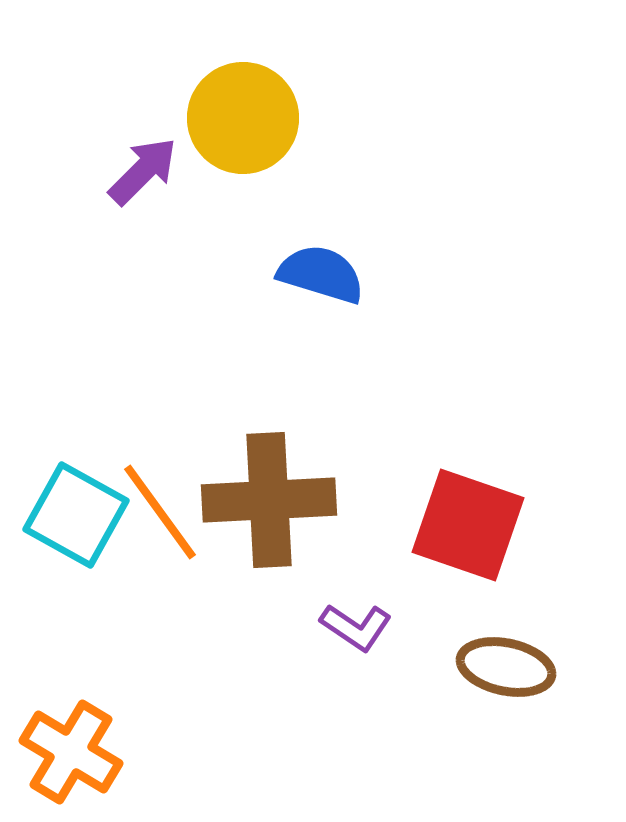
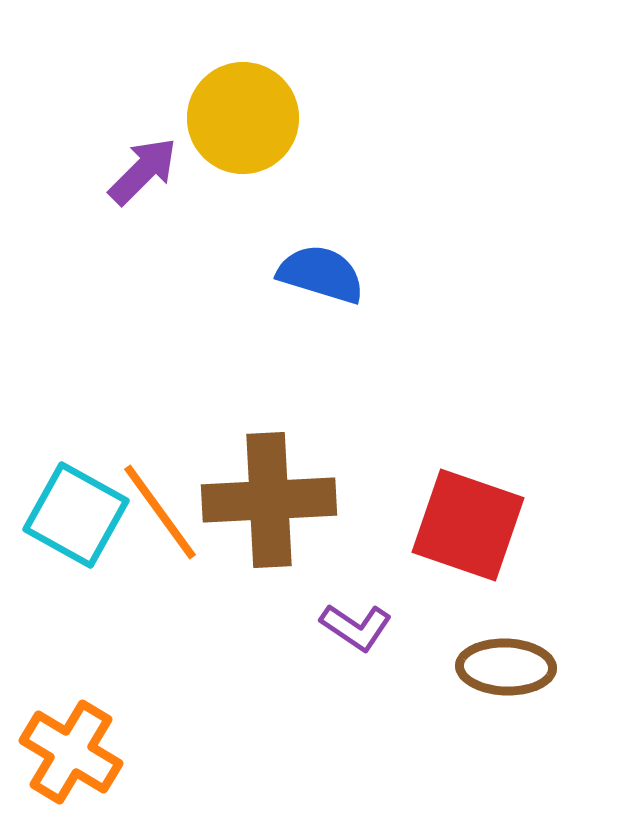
brown ellipse: rotated 10 degrees counterclockwise
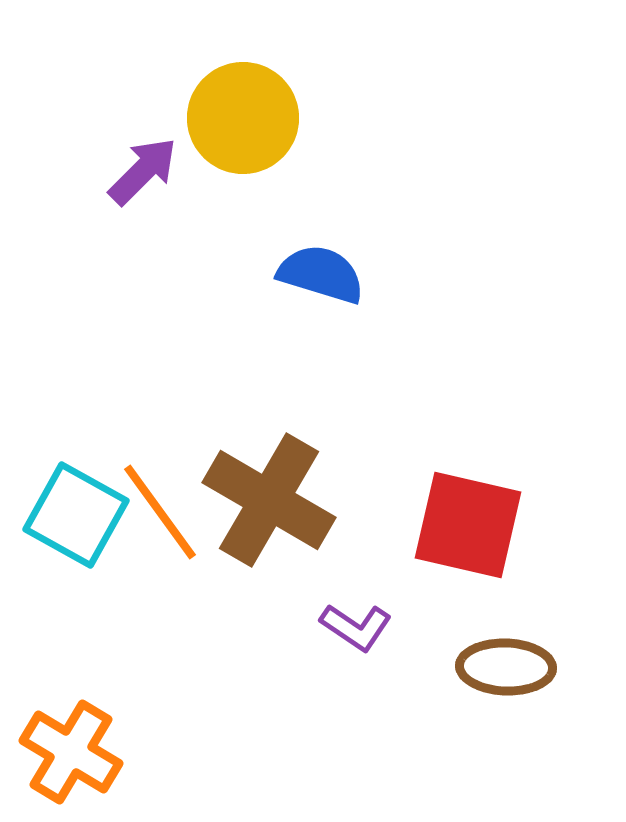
brown cross: rotated 33 degrees clockwise
red square: rotated 6 degrees counterclockwise
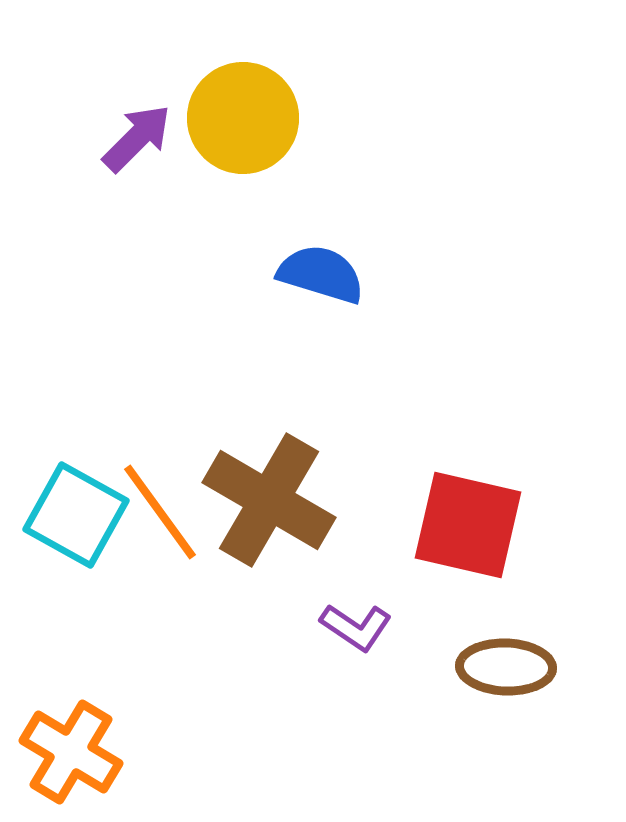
purple arrow: moved 6 px left, 33 px up
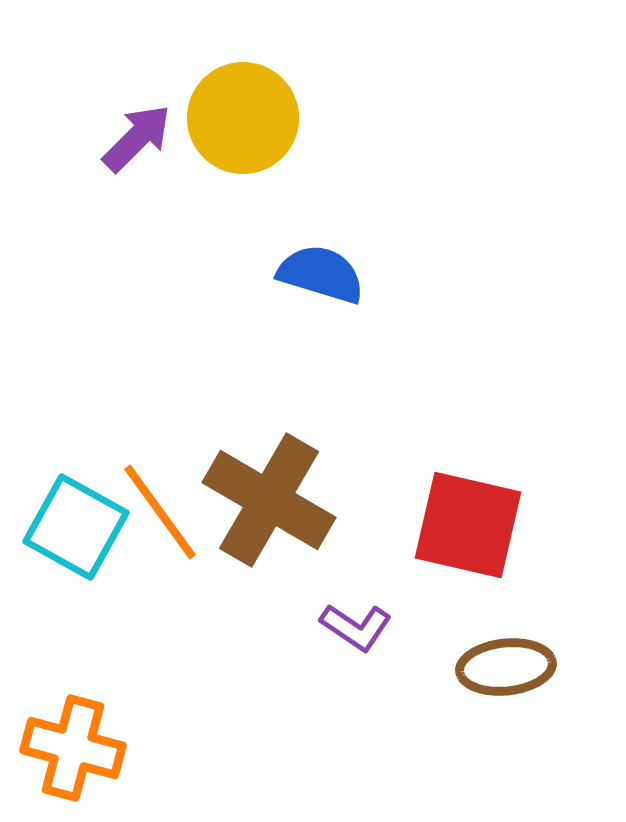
cyan square: moved 12 px down
brown ellipse: rotated 8 degrees counterclockwise
orange cross: moved 2 px right, 4 px up; rotated 16 degrees counterclockwise
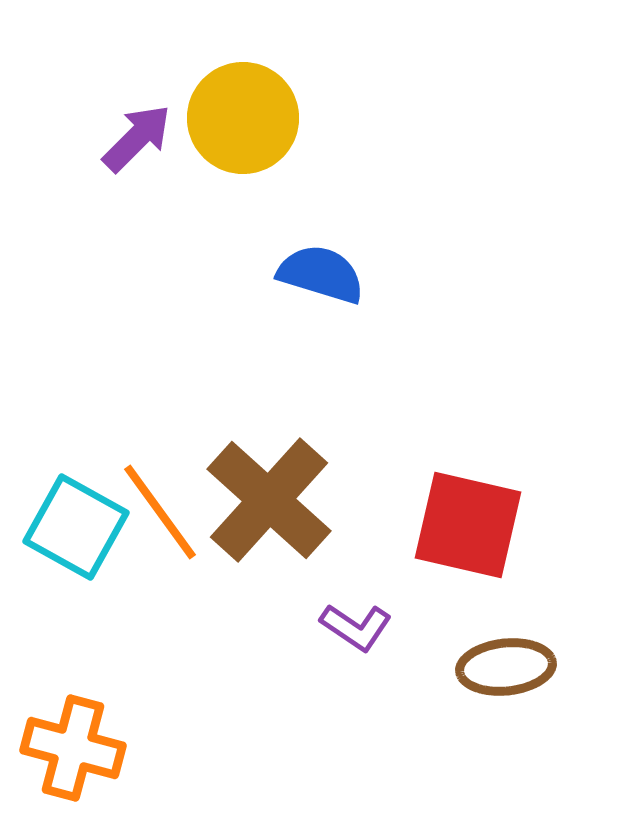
brown cross: rotated 12 degrees clockwise
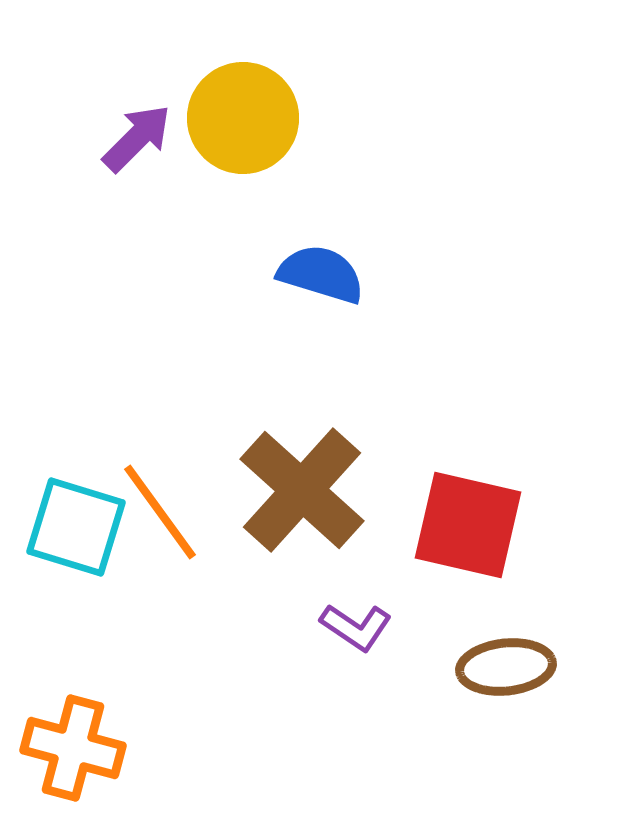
brown cross: moved 33 px right, 10 px up
cyan square: rotated 12 degrees counterclockwise
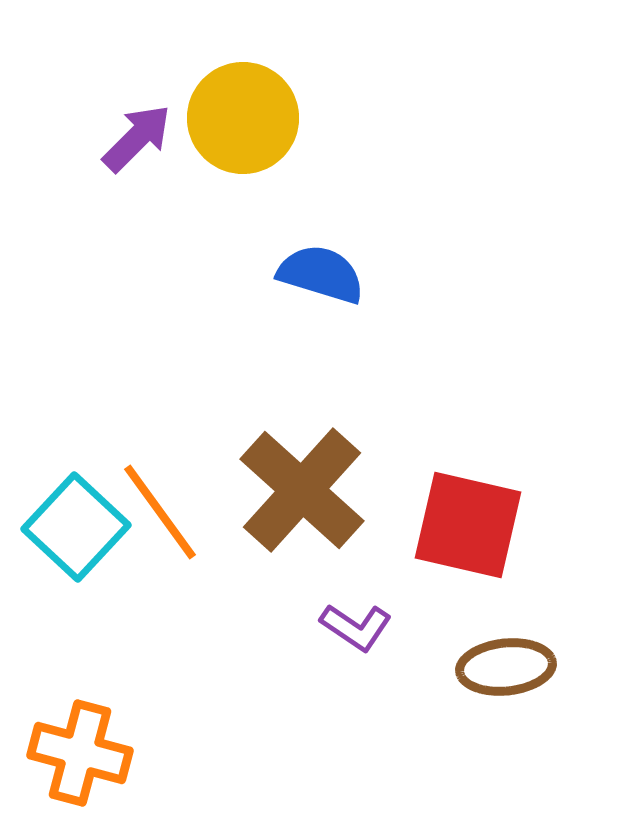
cyan square: rotated 26 degrees clockwise
orange cross: moved 7 px right, 5 px down
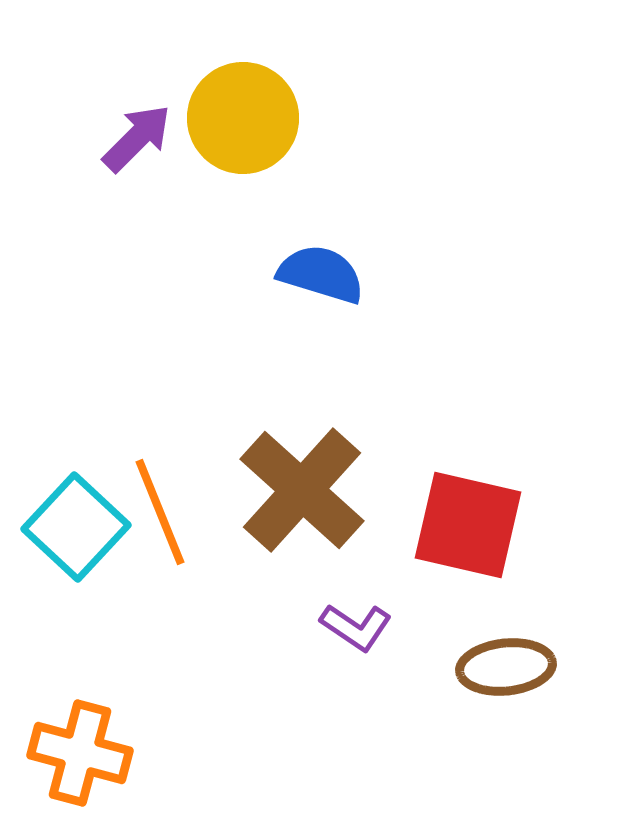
orange line: rotated 14 degrees clockwise
